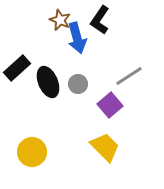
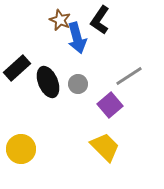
yellow circle: moved 11 px left, 3 px up
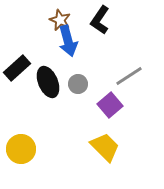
blue arrow: moved 9 px left, 3 px down
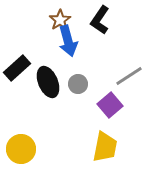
brown star: rotated 15 degrees clockwise
yellow trapezoid: rotated 56 degrees clockwise
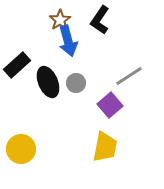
black rectangle: moved 3 px up
gray circle: moved 2 px left, 1 px up
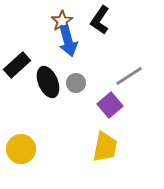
brown star: moved 2 px right, 1 px down
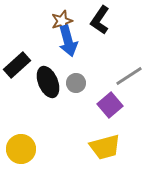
brown star: rotated 15 degrees clockwise
yellow trapezoid: rotated 64 degrees clockwise
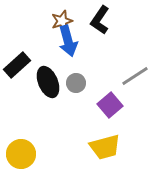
gray line: moved 6 px right
yellow circle: moved 5 px down
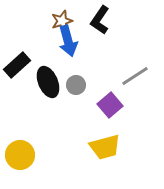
gray circle: moved 2 px down
yellow circle: moved 1 px left, 1 px down
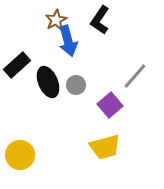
brown star: moved 6 px left, 1 px up; rotated 10 degrees counterclockwise
gray line: rotated 16 degrees counterclockwise
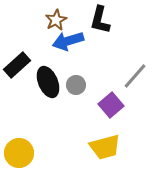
black L-shape: rotated 20 degrees counterclockwise
blue arrow: rotated 88 degrees clockwise
purple square: moved 1 px right
yellow circle: moved 1 px left, 2 px up
